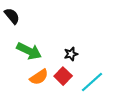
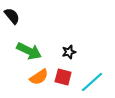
black star: moved 2 px left, 2 px up
red square: moved 1 px down; rotated 30 degrees counterclockwise
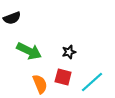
black semicircle: moved 2 px down; rotated 108 degrees clockwise
orange semicircle: moved 1 px right, 7 px down; rotated 78 degrees counterclockwise
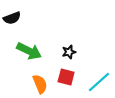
red square: moved 3 px right
cyan line: moved 7 px right
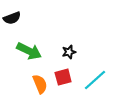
red square: moved 3 px left; rotated 30 degrees counterclockwise
cyan line: moved 4 px left, 2 px up
